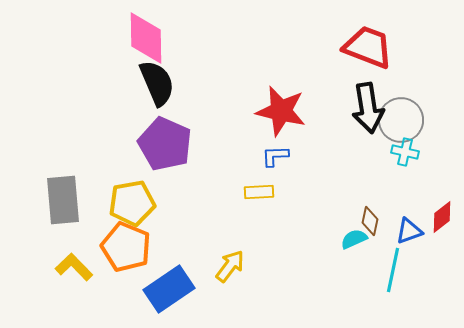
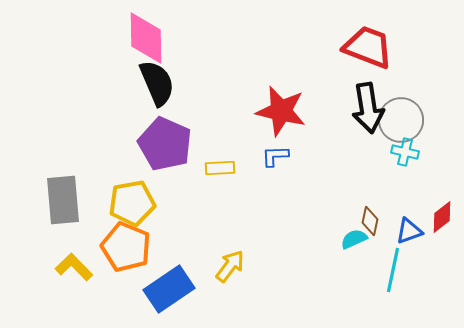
yellow rectangle: moved 39 px left, 24 px up
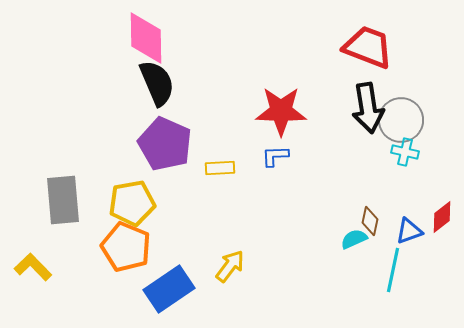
red star: rotated 12 degrees counterclockwise
yellow L-shape: moved 41 px left
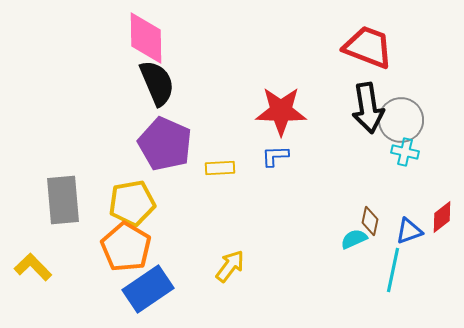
orange pentagon: rotated 9 degrees clockwise
blue rectangle: moved 21 px left
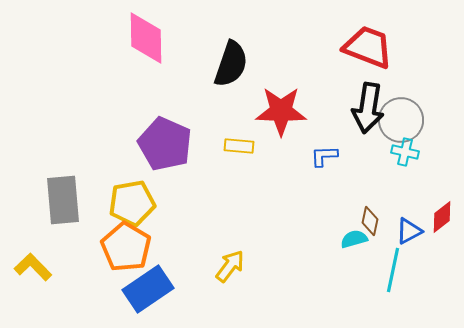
black semicircle: moved 74 px right, 19 px up; rotated 42 degrees clockwise
black arrow: rotated 18 degrees clockwise
blue L-shape: moved 49 px right
yellow rectangle: moved 19 px right, 22 px up; rotated 8 degrees clockwise
blue triangle: rotated 8 degrees counterclockwise
cyan semicircle: rotated 8 degrees clockwise
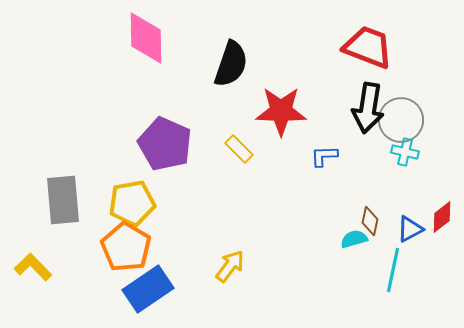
yellow rectangle: moved 3 px down; rotated 40 degrees clockwise
blue triangle: moved 1 px right, 2 px up
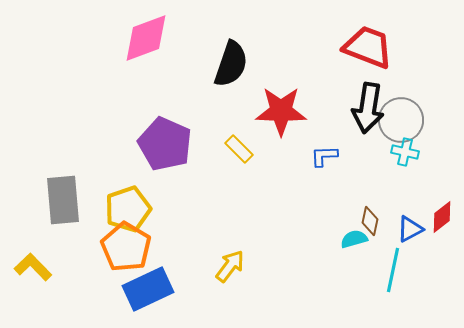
pink diamond: rotated 70 degrees clockwise
yellow pentagon: moved 4 px left, 6 px down; rotated 9 degrees counterclockwise
blue rectangle: rotated 9 degrees clockwise
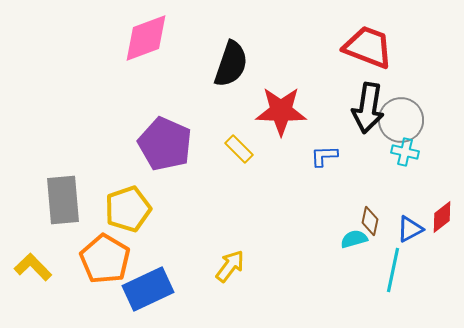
orange pentagon: moved 21 px left, 12 px down
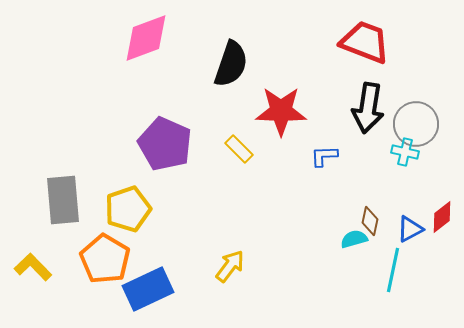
red trapezoid: moved 3 px left, 5 px up
gray circle: moved 15 px right, 4 px down
